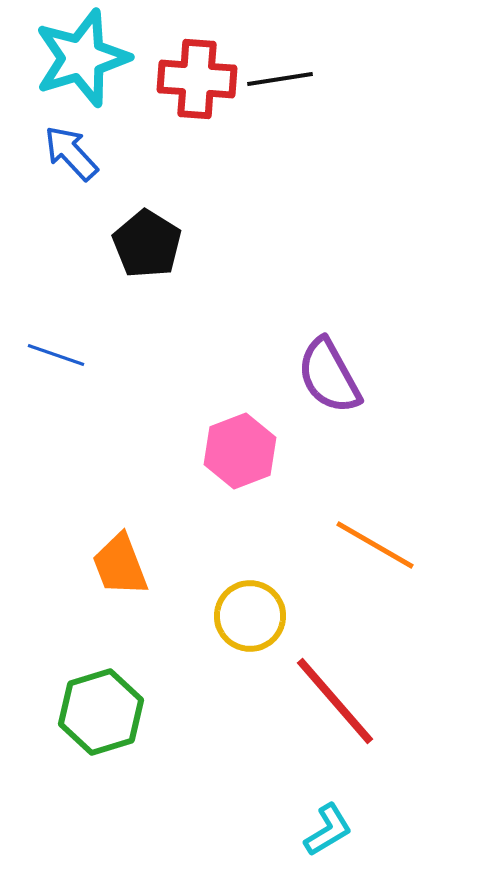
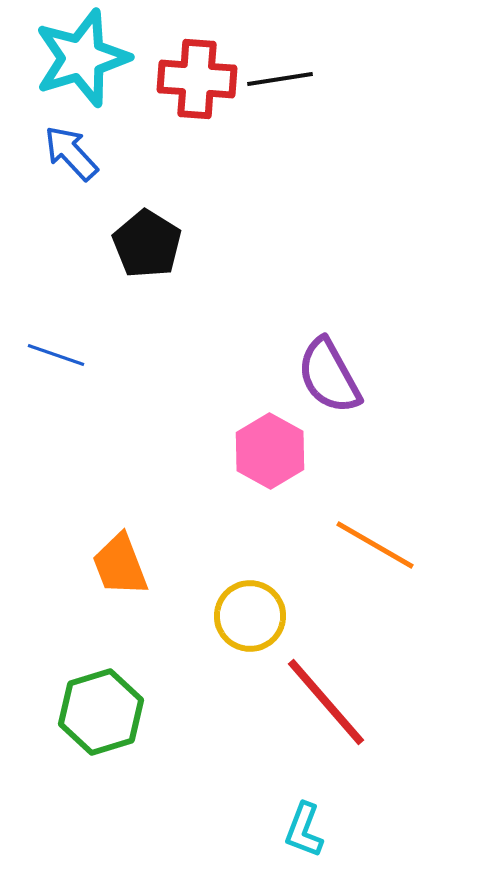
pink hexagon: moved 30 px right; rotated 10 degrees counterclockwise
red line: moved 9 px left, 1 px down
cyan L-shape: moved 24 px left; rotated 142 degrees clockwise
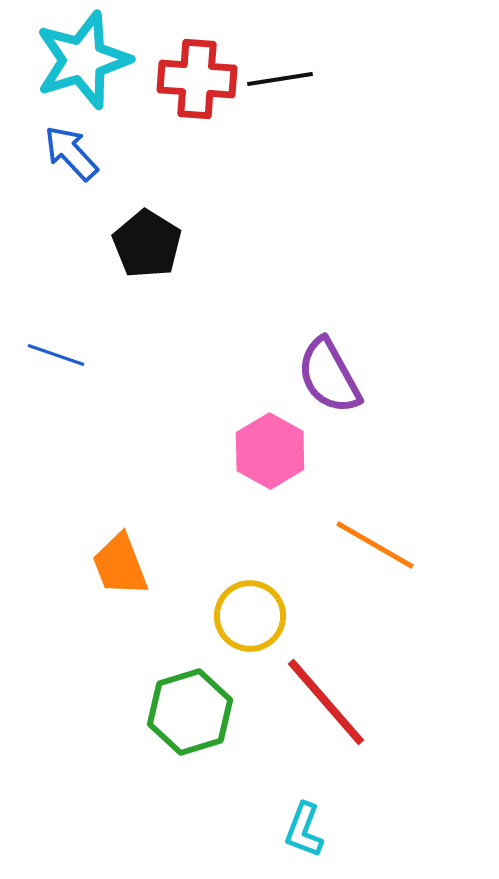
cyan star: moved 1 px right, 2 px down
green hexagon: moved 89 px right
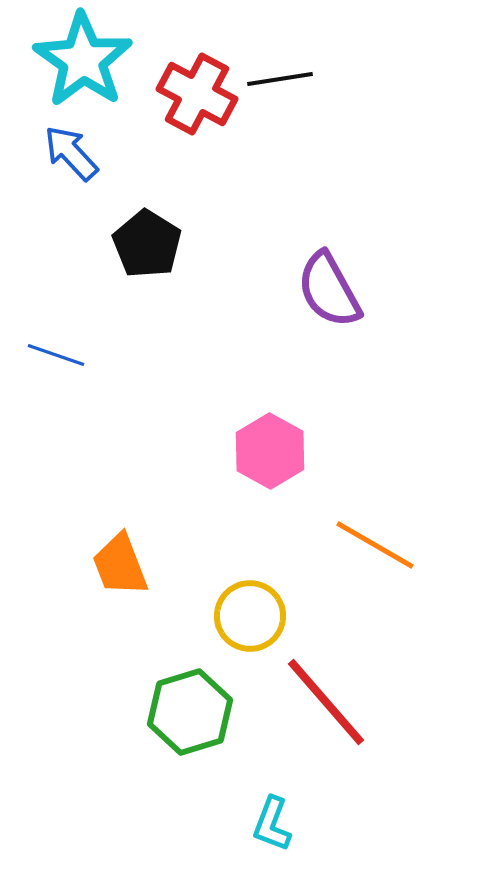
cyan star: rotated 20 degrees counterclockwise
red cross: moved 15 px down; rotated 24 degrees clockwise
purple semicircle: moved 86 px up
cyan L-shape: moved 32 px left, 6 px up
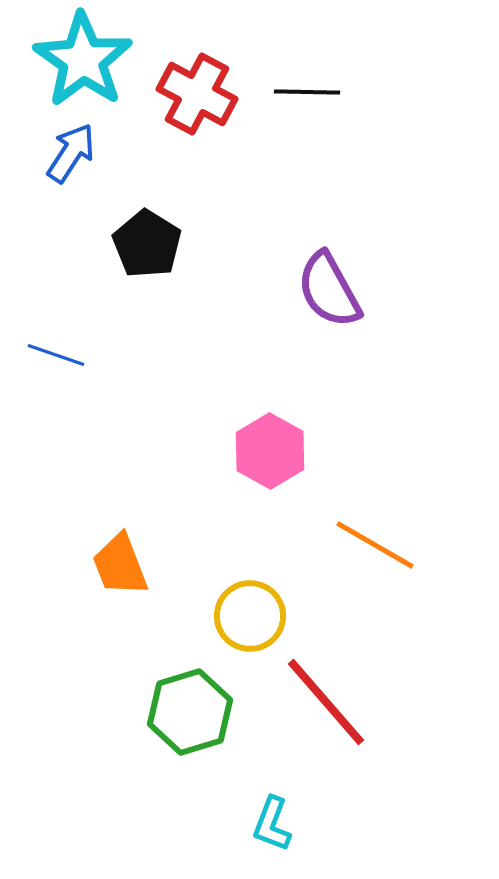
black line: moved 27 px right, 13 px down; rotated 10 degrees clockwise
blue arrow: rotated 76 degrees clockwise
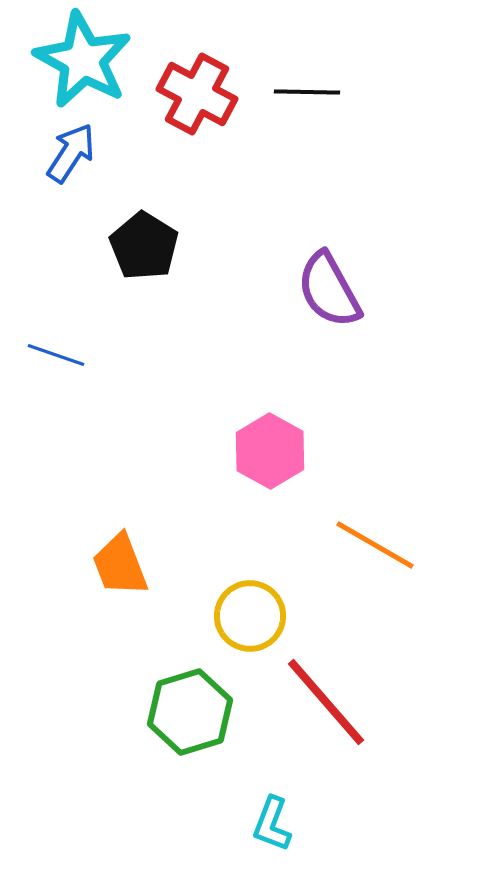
cyan star: rotated 6 degrees counterclockwise
black pentagon: moved 3 px left, 2 px down
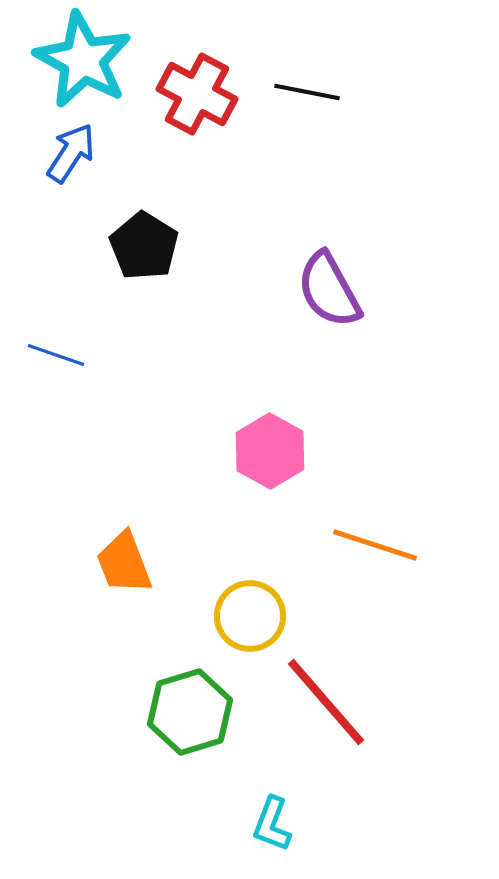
black line: rotated 10 degrees clockwise
orange line: rotated 12 degrees counterclockwise
orange trapezoid: moved 4 px right, 2 px up
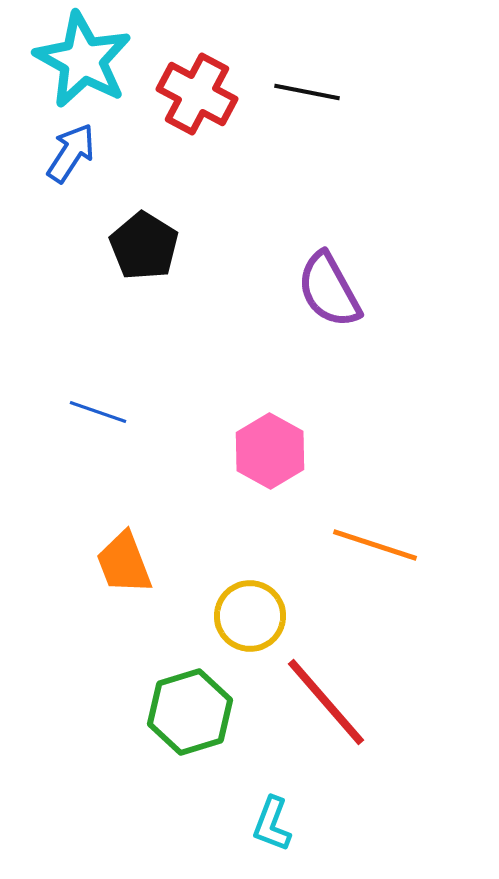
blue line: moved 42 px right, 57 px down
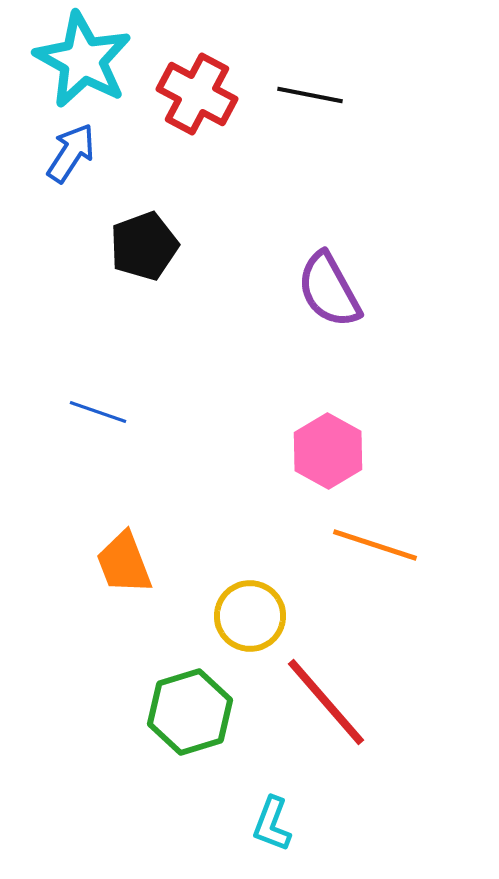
black line: moved 3 px right, 3 px down
black pentagon: rotated 20 degrees clockwise
pink hexagon: moved 58 px right
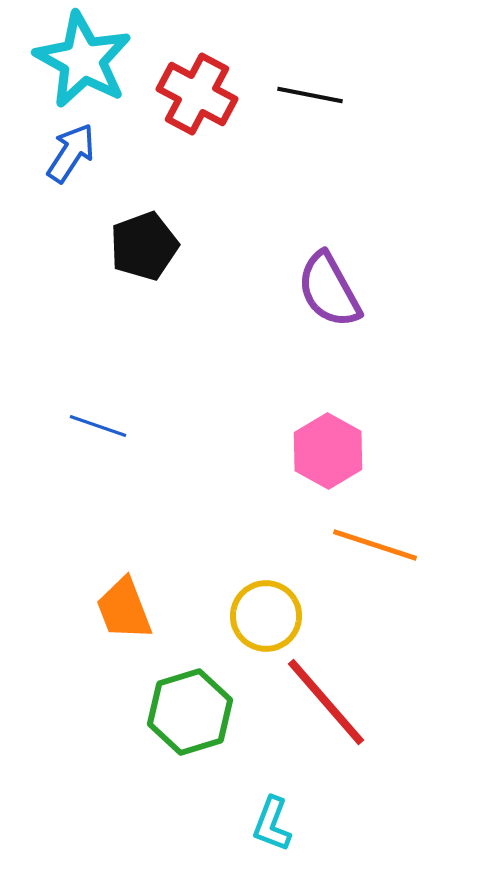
blue line: moved 14 px down
orange trapezoid: moved 46 px down
yellow circle: moved 16 px right
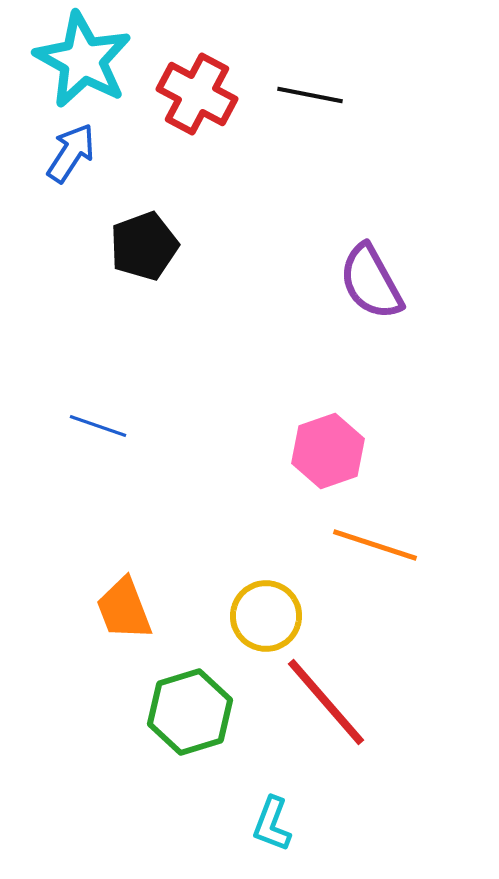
purple semicircle: moved 42 px right, 8 px up
pink hexagon: rotated 12 degrees clockwise
